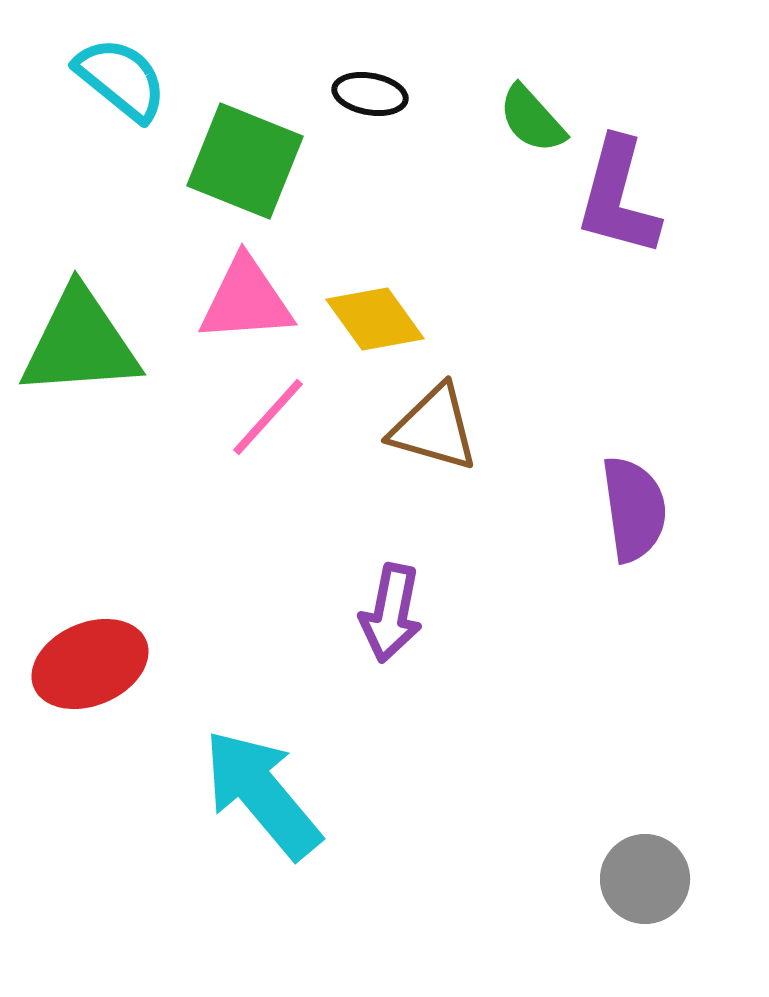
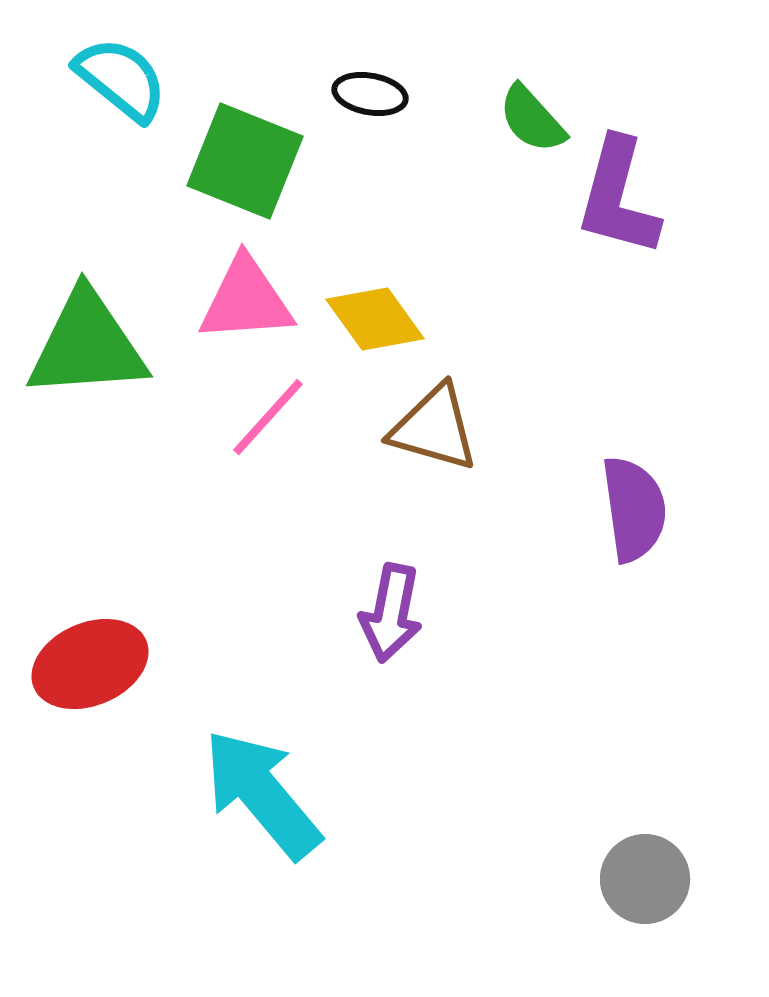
green triangle: moved 7 px right, 2 px down
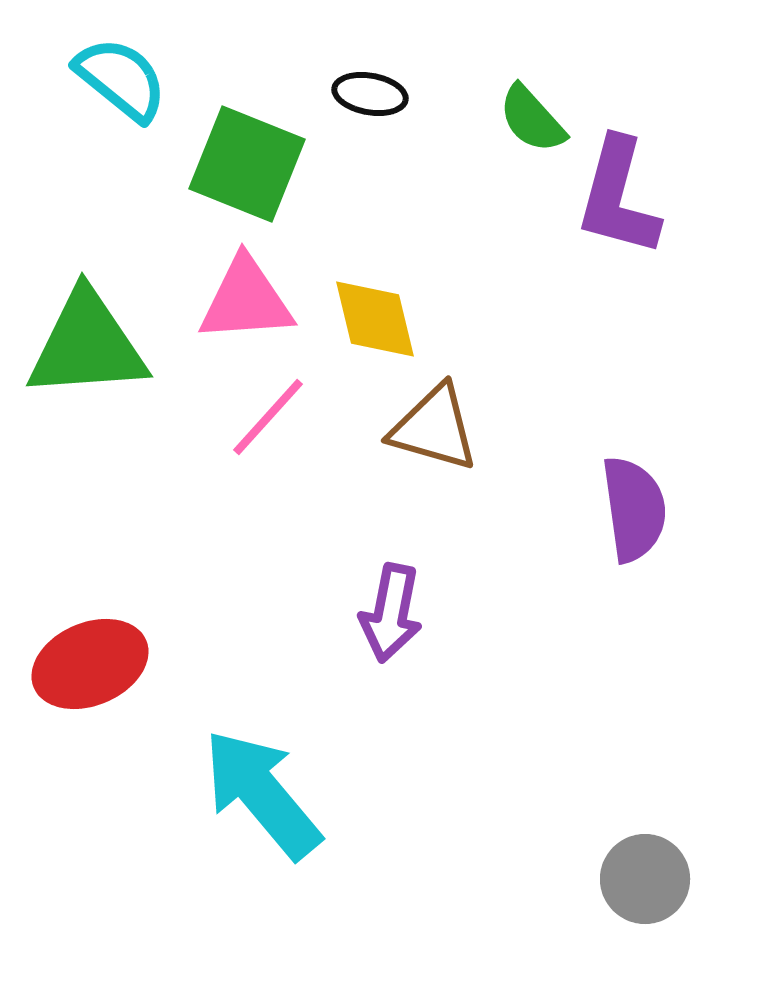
green square: moved 2 px right, 3 px down
yellow diamond: rotated 22 degrees clockwise
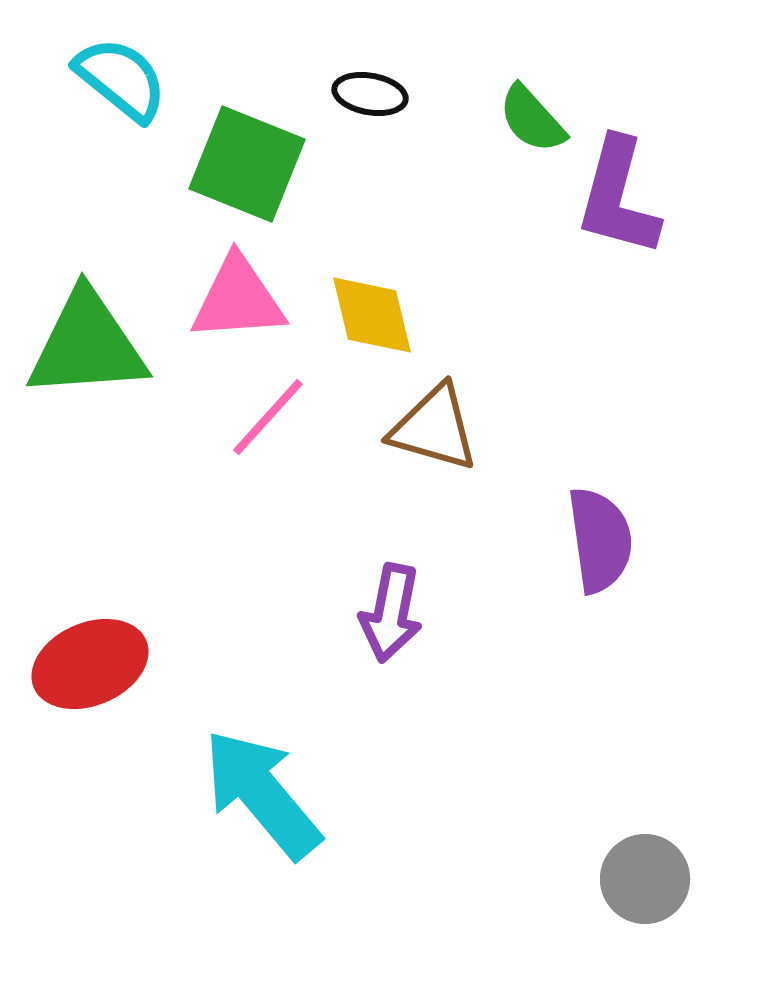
pink triangle: moved 8 px left, 1 px up
yellow diamond: moved 3 px left, 4 px up
purple semicircle: moved 34 px left, 31 px down
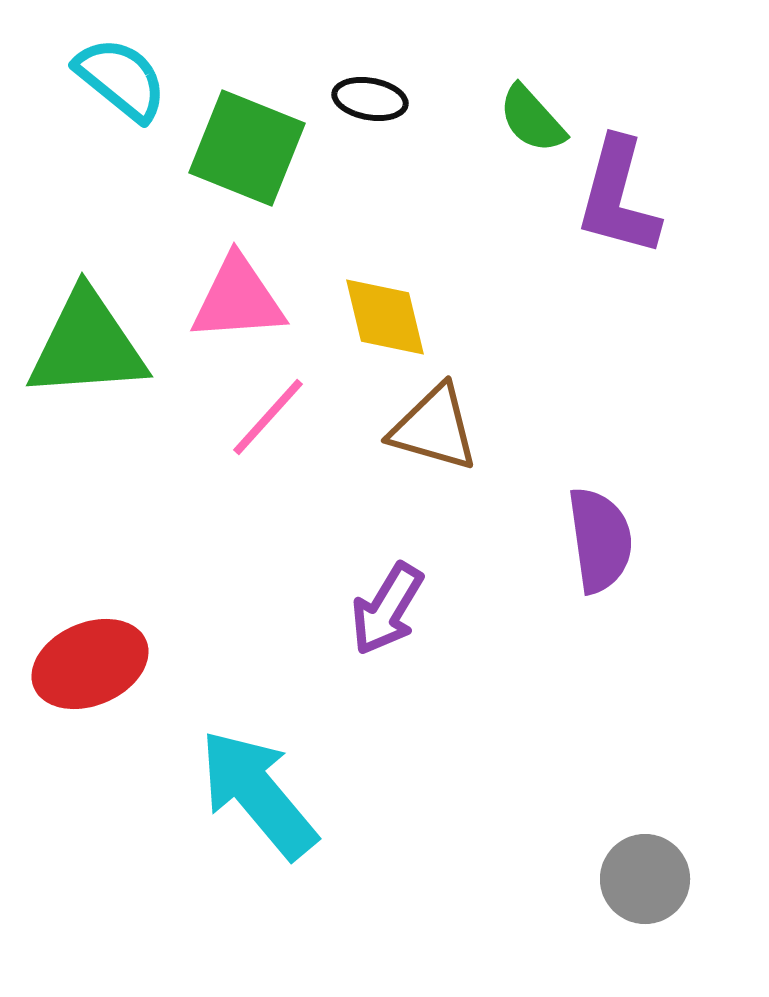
black ellipse: moved 5 px down
green square: moved 16 px up
yellow diamond: moved 13 px right, 2 px down
purple arrow: moved 4 px left, 4 px up; rotated 20 degrees clockwise
cyan arrow: moved 4 px left
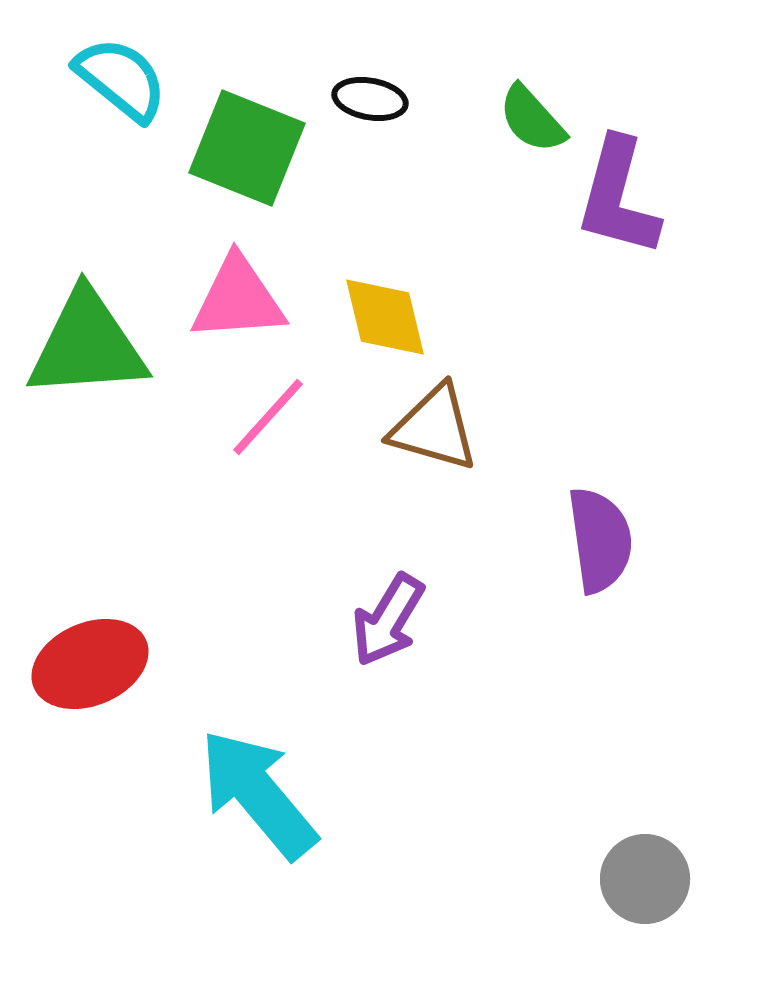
purple arrow: moved 1 px right, 11 px down
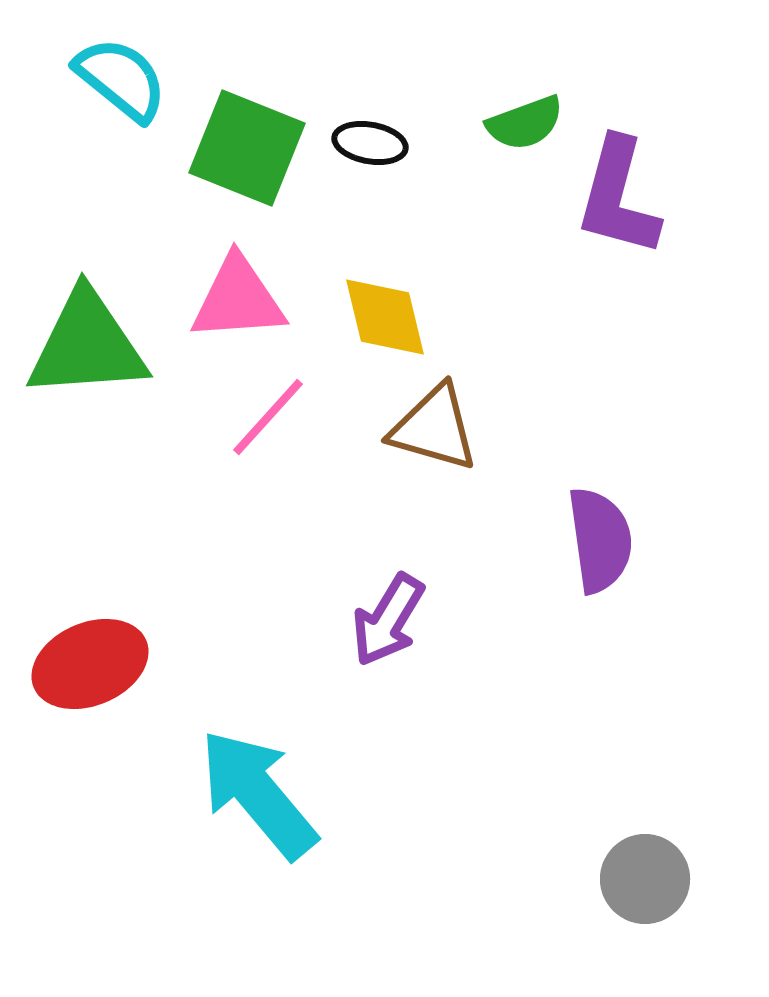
black ellipse: moved 44 px down
green semicircle: moved 7 px left, 4 px down; rotated 68 degrees counterclockwise
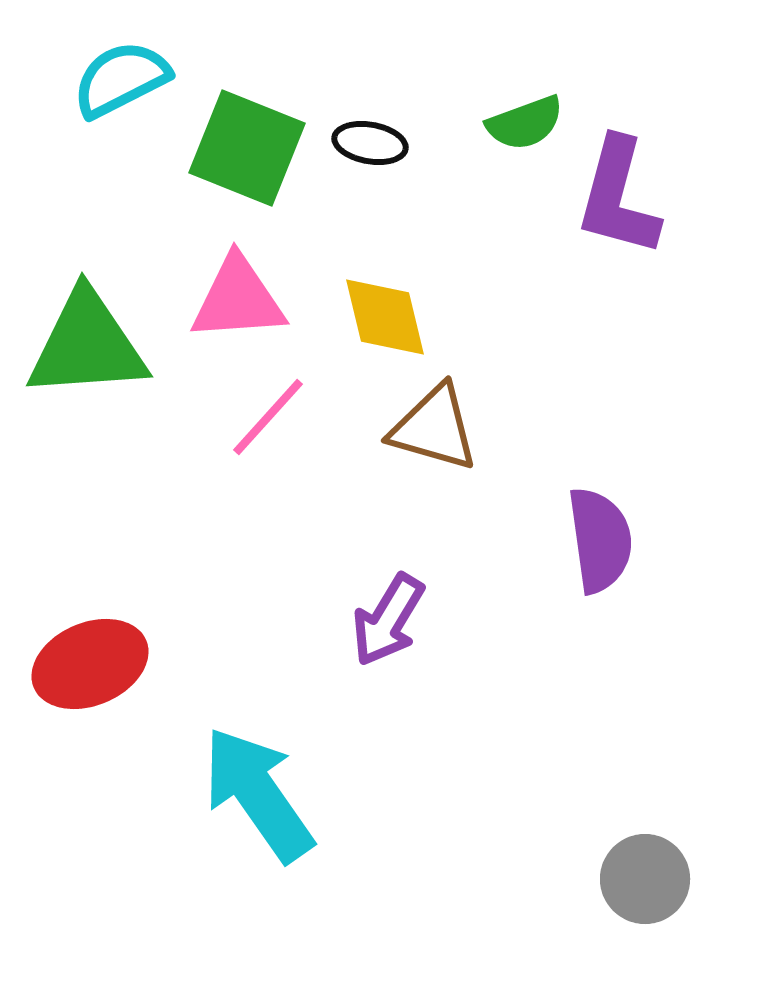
cyan semicircle: rotated 66 degrees counterclockwise
cyan arrow: rotated 5 degrees clockwise
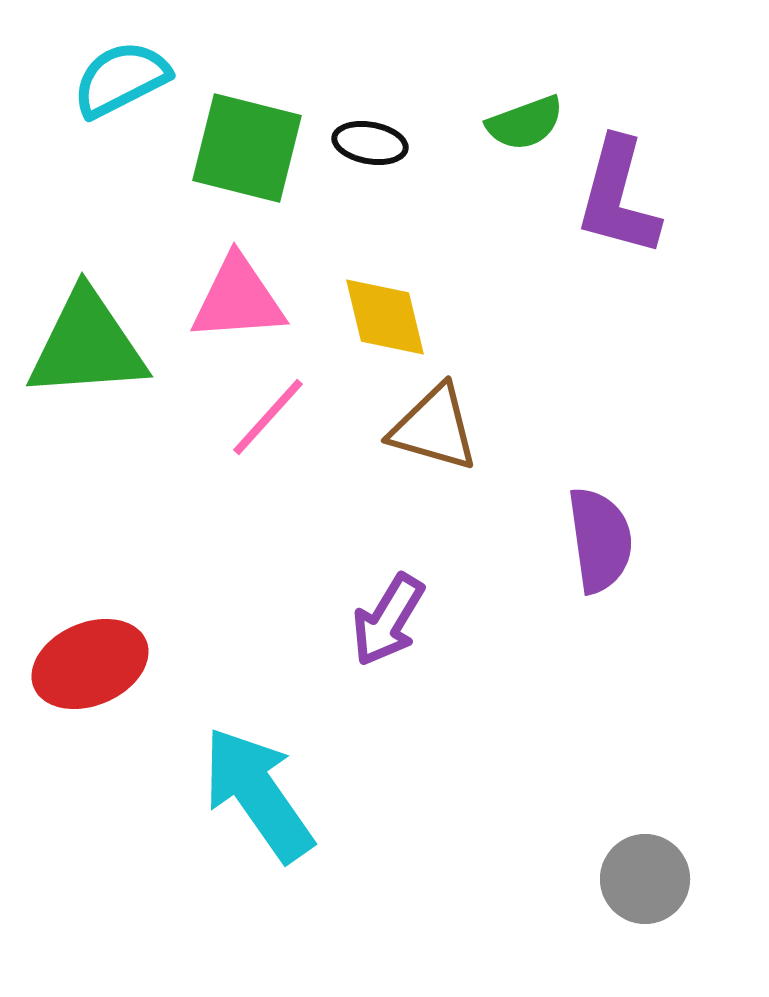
green square: rotated 8 degrees counterclockwise
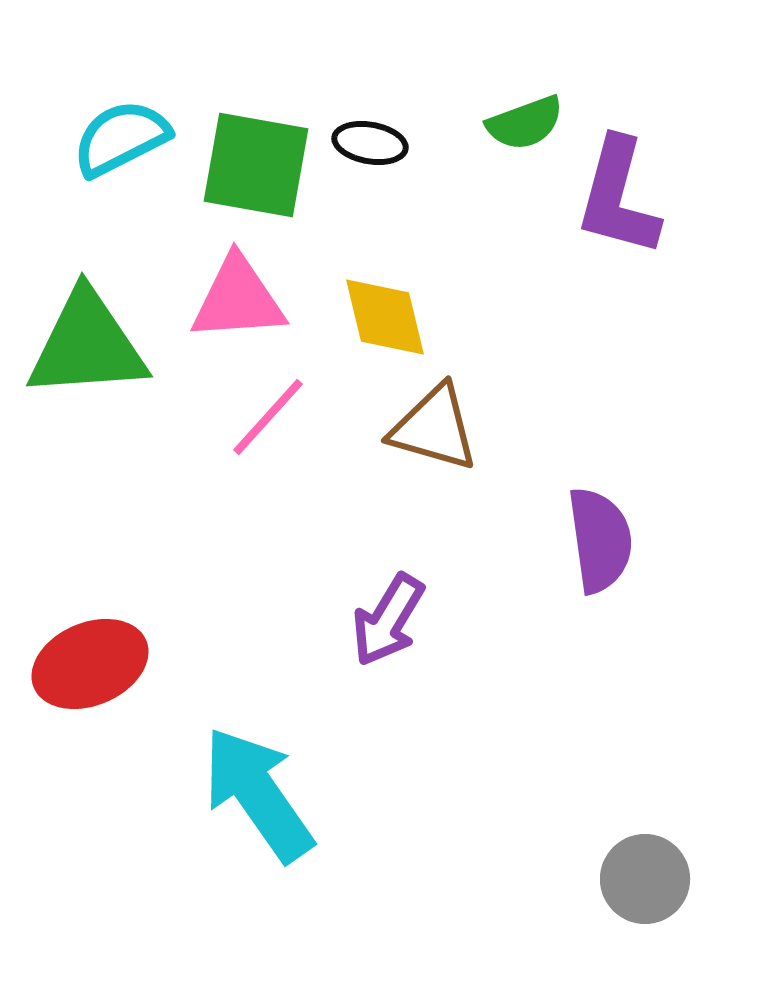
cyan semicircle: moved 59 px down
green square: moved 9 px right, 17 px down; rotated 4 degrees counterclockwise
